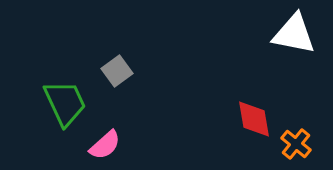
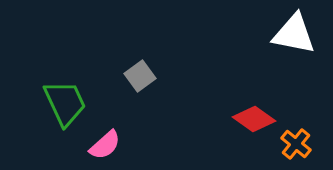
gray square: moved 23 px right, 5 px down
red diamond: rotated 45 degrees counterclockwise
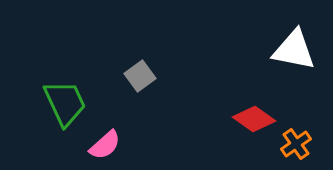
white triangle: moved 16 px down
orange cross: rotated 16 degrees clockwise
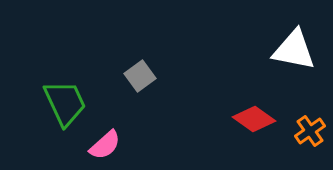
orange cross: moved 14 px right, 13 px up
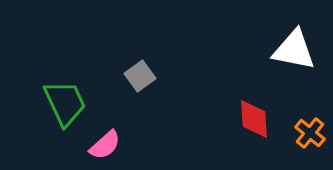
red diamond: rotated 51 degrees clockwise
orange cross: moved 2 px down; rotated 16 degrees counterclockwise
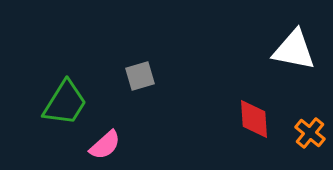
gray square: rotated 20 degrees clockwise
green trapezoid: rotated 57 degrees clockwise
